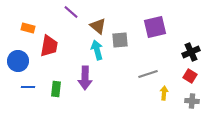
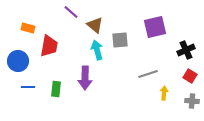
brown triangle: moved 3 px left, 1 px up
black cross: moved 5 px left, 2 px up
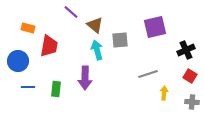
gray cross: moved 1 px down
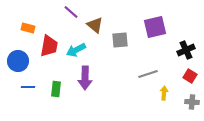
cyan arrow: moved 21 px left; rotated 102 degrees counterclockwise
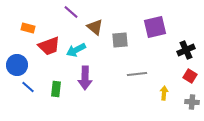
brown triangle: moved 2 px down
red trapezoid: rotated 60 degrees clockwise
blue circle: moved 1 px left, 4 px down
gray line: moved 11 px left; rotated 12 degrees clockwise
blue line: rotated 40 degrees clockwise
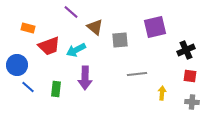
red square: rotated 24 degrees counterclockwise
yellow arrow: moved 2 px left
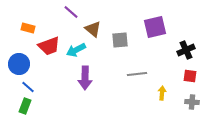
brown triangle: moved 2 px left, 2 px down
blue circle: moved 2 px right, 1 px up
green rectangle: moved 31 px left, 17 px down; rotated 14 degrees clockwise
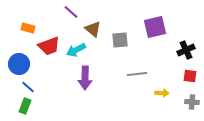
yellow arrow: rotated 88 degrees clockwise
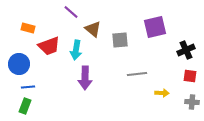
cyan arrow: rotated 54 degrees counterclockwise
blue line: rotated 48 degrees counterclockwise
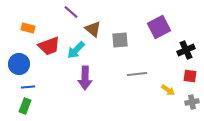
purple square: moved 4 px right; rotated 15 degrees counterclockwise
cyan arrow: rotated 36 degrees clockwise
yellow arrow: moved 6 px right, 3 px up; rotated 32 degrees clockwise
gray cross: rotated 16 degrees counterclockwise
